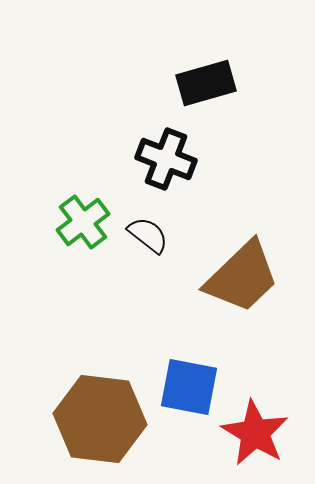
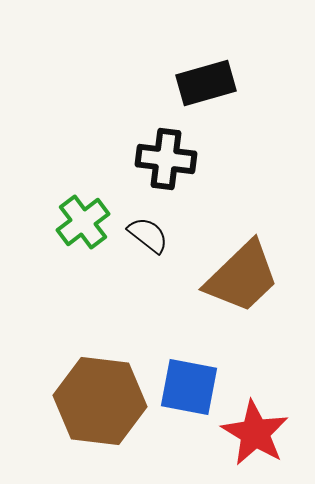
black cross: rotated 14 degrees counterclockwise
brown hexagon: moved 18 px up
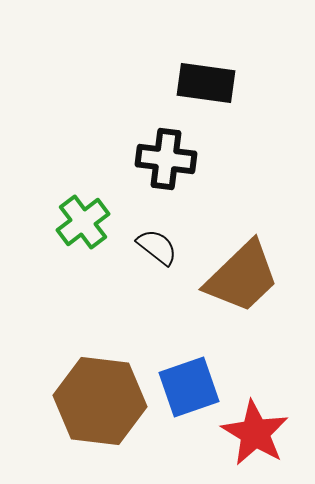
black rectangle: rotated 24 degrees clockwise
black semicircle: moved 9 px right, 12 px down
blue square: rotated 30 degrees counterclockwise
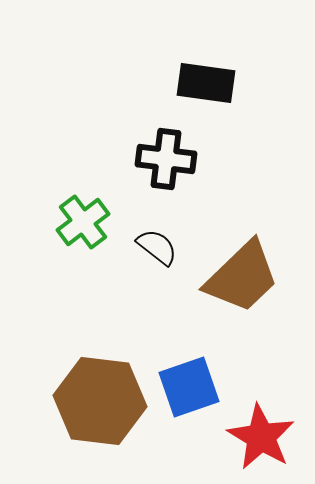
red star: moved 6 px right, 4 px down
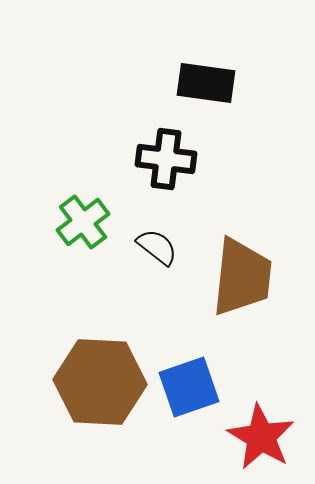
brown trapezoid: rotated 40 degrees counterclockwise
brown hexagon: moved 19 px up; rotated 4 degrees counterclockwise
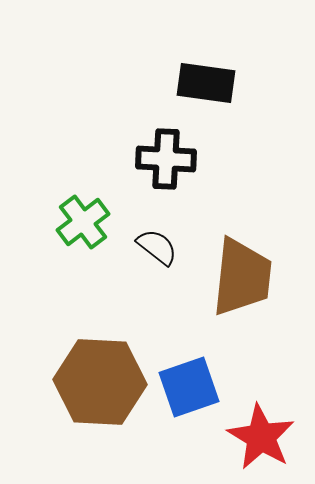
black cross: rotated 4 degrees counterclockwise
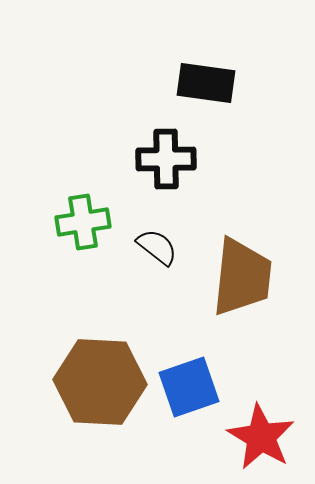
black cross: rotated 4 degrees counterclockwise
green cross: rotated 28 degrees clockwise
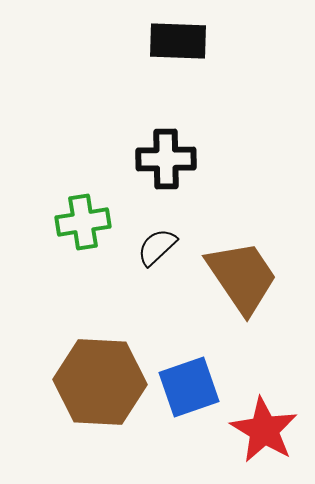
black rectangle: moved 28 px left, 42 px up; rotated 6 degrees counterclockwise
black semicircle: rotated 81 degrees counterclockwise
brown trapezoid: rotated 40 degrees counterclockwise
red star: moved 3 px right, 7 px up
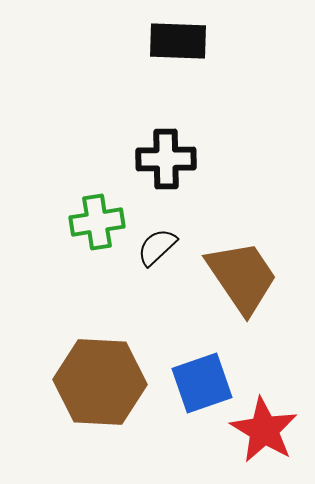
green cross: moved 14 px right
blue square: moved 13 px right, 4 px up
